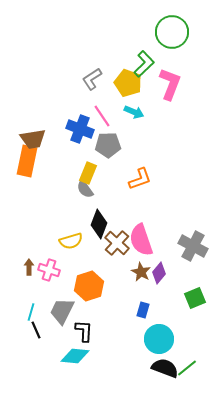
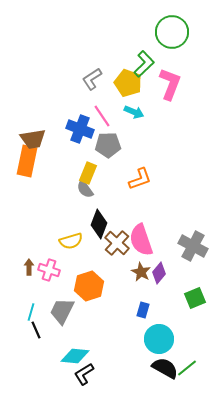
black L-shape: moved 43 px down; rotated 125 degrees counterclockwise
black semicircle: rotated 8 degrees clockwise
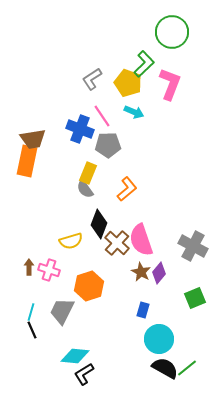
orange L-shape: moved 13 px left, 10 px down; rotated 20 degrees counterclockwise
black line: moved 4 px left
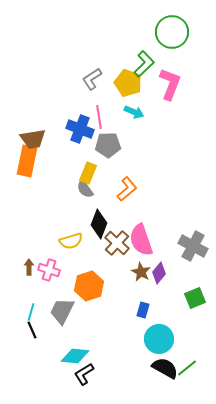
pink line: moved 3 px left, 1 px down; rotated 25 degrees clockwise
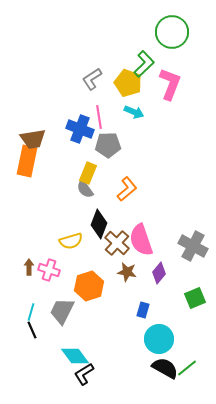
brown star: moved 14 px left; rotated 18 degrees counterclockwise
cyan diamond: rotated 48 degrees clockwise
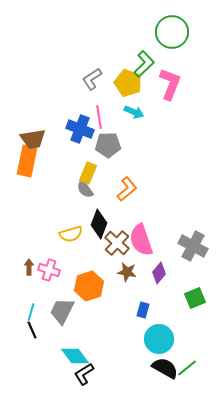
yellow semicircle: moved 7 px up
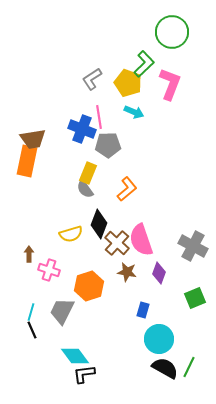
blue cross: moved 2 px right
brown arrow: moved 13 px up
purple diamond: rotated 20 degrees counterclockwise
green line: moved 2 px right, 1 px up; rotated 25 degrees counterclockwise
black L-shape: rotated 25 degrees clockwise
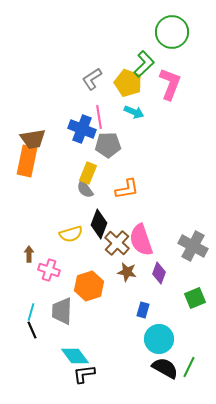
orange L-shape: rotated 30 degrees clockwise
gray trapezoid: rotated 24 degrees counterclockwise
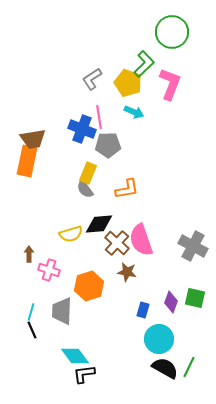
black diamond: rotated 64 degrees clockwise
purple diamond: moved 12 px right, 29 px down
green square: rotated 35 degrees clockwise
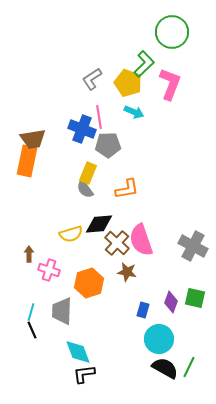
orange hexagon: moved 3 px up
cyan diamond: moved 3 px right, 4 px up; rotated 16 degrees clockwise
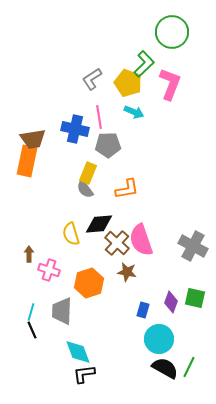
blue cross: moved 7 px left; rotated 8 degrees counterclockwise
yellow semicircle: rotated 90 degrees clockwise
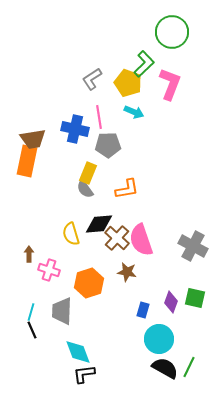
brown cross: moved 5 px up
